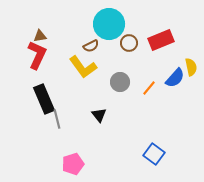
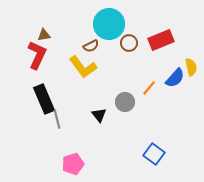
brown triangle: moved 4 px right, 1 px up
gray circle: moved 5 px right, 20 px down
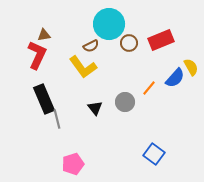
yellow semicircle: rotated 18 degrees counterclockwise
black triangle: moved 4 px left, 7 px up
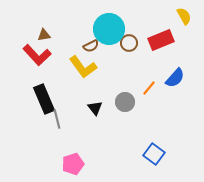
cyan circle: moved 5 px down
red L-shape: rotated 112 degrees clockwise
yellow semicircle: moved 7 px left, 51 px up
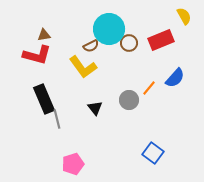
red L-shape: rotated 32 degrees counterclockwise
gray circle: moved 4 px right, 2 px up
blue square: moved 1 px left, 1 px up
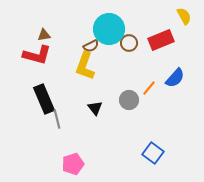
yellow L-shape: moved 2 px right, 1 px up; rotated 56 degrees clockwise
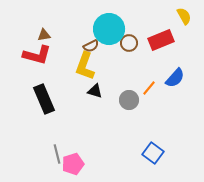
black triangle: moved 17 px up; rotated 35 degrees counterclockwise
gray line: moved 35 px down
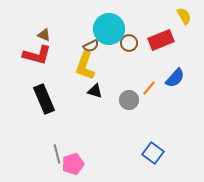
brown triangle: rotated 32 degrees clockwise
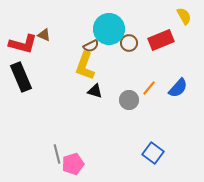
red L-shape: moved 14 px left, 11 px up
blue semicircle: moved 3 px right, 10 px down
black rectangle: moved 23 px left, 22 px up
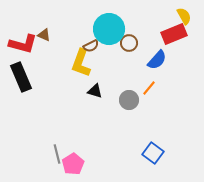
red rectangle: moved 13 px right, 6 px up
yellow L-shape: moved 4 px left, 3 px up
blue semicircle: moved 21 px left, 28 px up
pink pentagon: rotated 15 degrees counterclockwise
